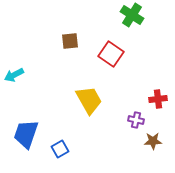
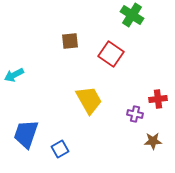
purple cross: moved 1 px left, 6 px up
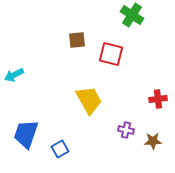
brown square: moved 7 px right, 1 px up
red square: rotated 20 degrees counterclockwise
purple cross: moved 9 px left, 16 px down
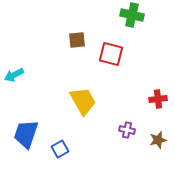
green cross: rotated 20 degrees counterclockwise
yellow trapezoid: moved 6 px left, 1 px down
purple cross: moved 1 px right
brown star: moved 5 px right, 1 px up; rotated 12 degrees counterclockwise
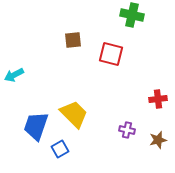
brown square: moved 4 px left
yellow trapezoid: moved 9 px left, 13 px down; rotated 16 degrees counterclockwise
blue trapezoid: moved 10 px right, 8 px up
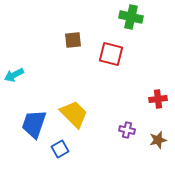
green cross: moved 1 px left, 2 px down
blue trapezoid: moved 2 px left, 2 px up
